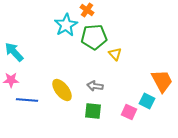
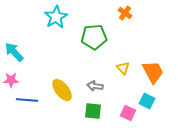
orange cross: moved 38 px right, 3 px down
cyan star: moved 10 px left, 8 px up
yellow triangle: moved 8 px right, 14 px down
orange trapezoid: moved 9 px left, 9 px up
pink square: moved 1 px left, 1 px down
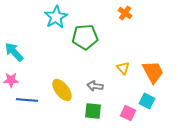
green pentagon: moved 9 px left
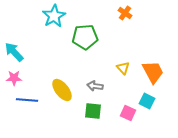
cyan star: moved 2 px left, 1 px up
pink star: moved 3 px right, 2 px up
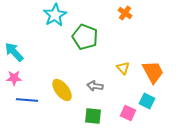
cyan star: moved 1 px right, 1 px up
green pentagon: rotated 25 degrees clockwise
green square: moved 5 px down
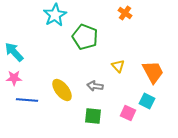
yellow triangle: moved 5 px left, 2 px up
